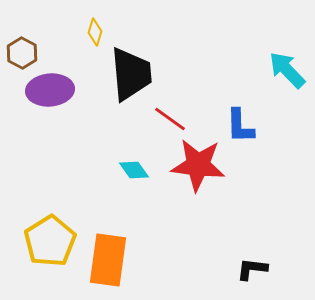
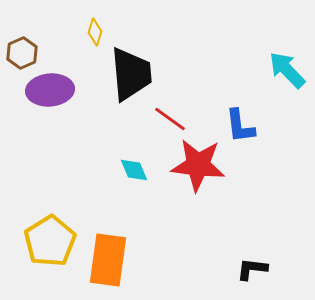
brown hexagon: rotated 8 degrees clockwise
blue L-shape: rotated 6 degrees counterclockwise
cyan diamond: rotated 12 degrees clockwise
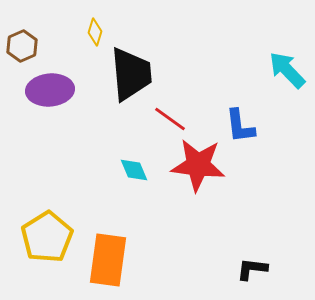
brown hexagon: moved 7 px up
yellow pentagon: moved 3 px left, 4 px up
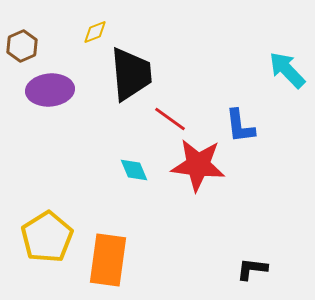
yellow diamond: rotated 52 degrees clockwise
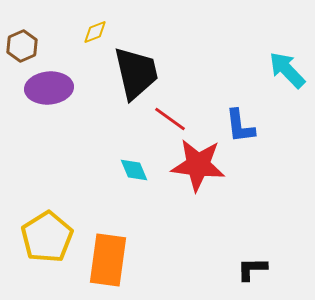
black trapezoid: moved 5 px right, 1 px up; rotated 8 degrees counterclockwise
purple ellipse: moved 1 px left, 2 px up
black L-shape: rotated 8 degrees counterclockwise
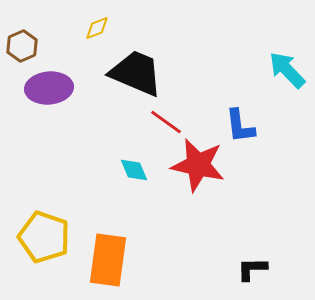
yellow diamond: moved 2 px right, 4 px up
black trapezoid: rotated 54 degrees counterclockwise
red line: moved 4 px left, 3 px down
red star: rotated 6 degrees clockwise
yellow pentagon: moved 3 px left; rotated 21 degrees counterclockwise
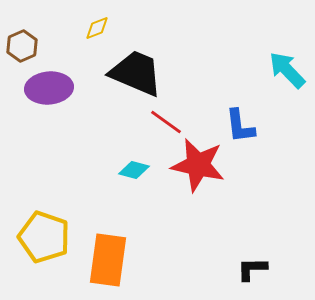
cyan diamond: rotated 52 degrees counterclockwise
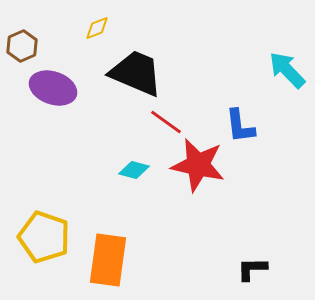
purple ellipse: moved 4 px right; rotated 24 degrees clockwise
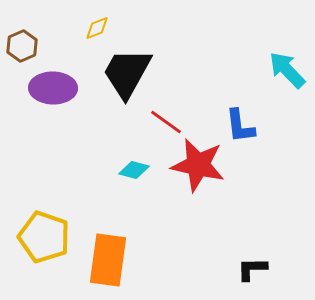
black trapezoid: moved 9 px left; rotated 84 degrees counterclockwise
purple ellipse: rotated 18 degrees counterclockwise
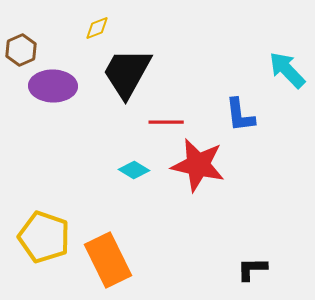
brown hexagon: moved 1 px left, 4 px down
purple ellipse: moved 2 px up
red line: rotated 36 degrees counterclockwise
blue L-shape: moved 11 px up
cyan diamond: rotated 16 degrees clockwise
orange rectangle: rotated 34 degrees counterclockwise
